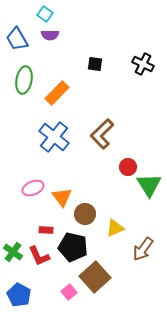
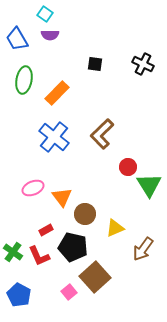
red rectangle: rotated 32 degrees counterclockwise
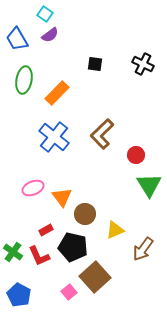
purple semicircle: rotated 36 degrees counterclockwise
red circle: moved 8 px right, 12 px up
yellow triangle: moved 2 px down
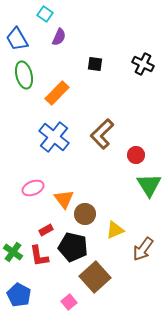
purple semicircle: moved 9 px right, 2 px down; rotated 30 degrees counterclockwise
green ellipse: moved 5 px up; rotated 24 degrees counterclockwise
orange triangle: moved 2 px right, 2 px down
red L-shape: rotated 15 degrees clockwise
pink square: moved 10 px down
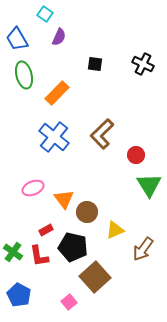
brown circle: moved 2 px right, 2 px up
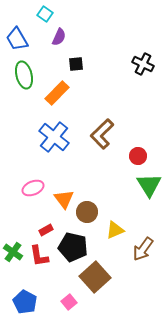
black square: moved 19 px left; rotated 14 degrees counterclockwise
red circle: moved 2 px right, 1 px down
blue pentagon: moved 6 px right, 7 px down
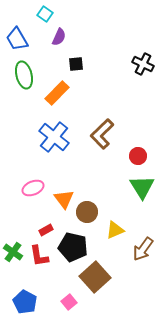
green triangle: moved 7 px left, 2 px down
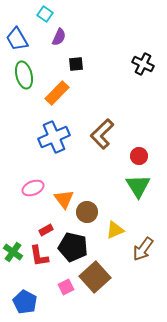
blue cross: rotated 28 degrees clockwise
red circle: moved 1 px right
green triangle: moved 4 px left, 1 px up
pink square: moved 3 px left, 15 px up; rotated 14 degrees clockwise
